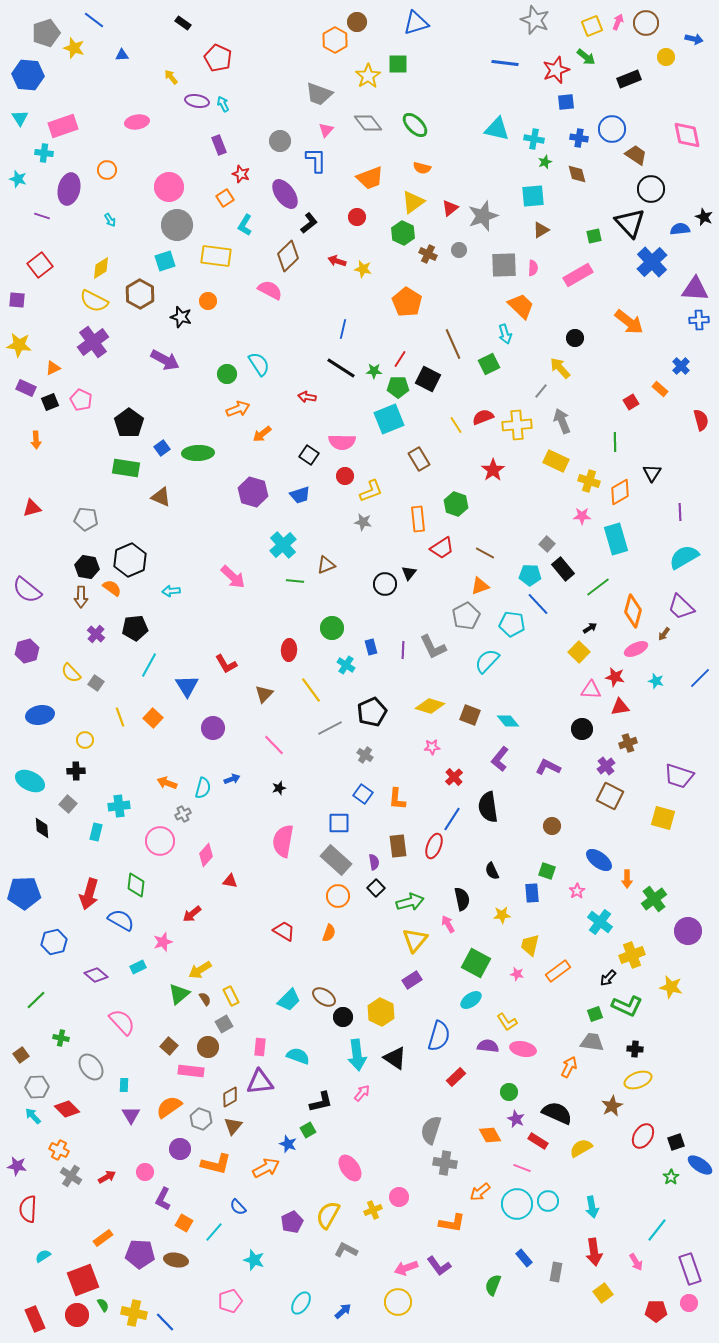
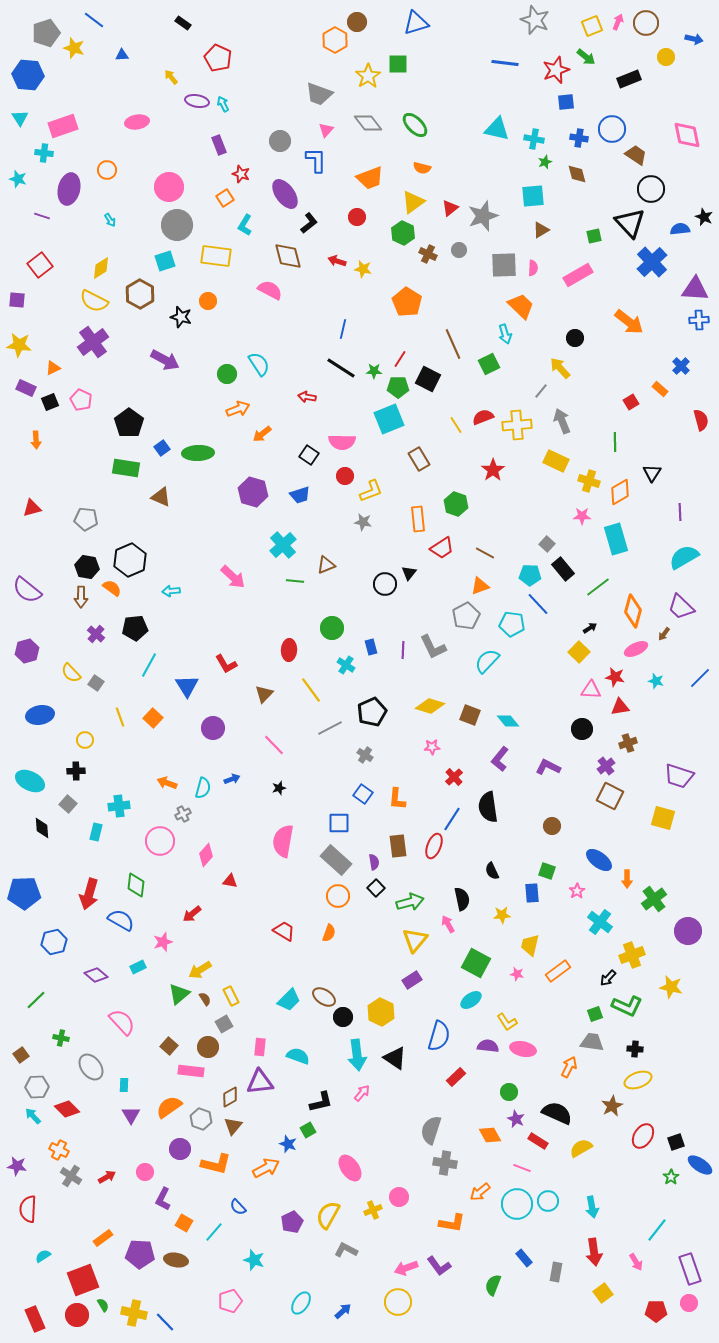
brown diamond at (288, 256): rotated 60 degrees counterclockwise
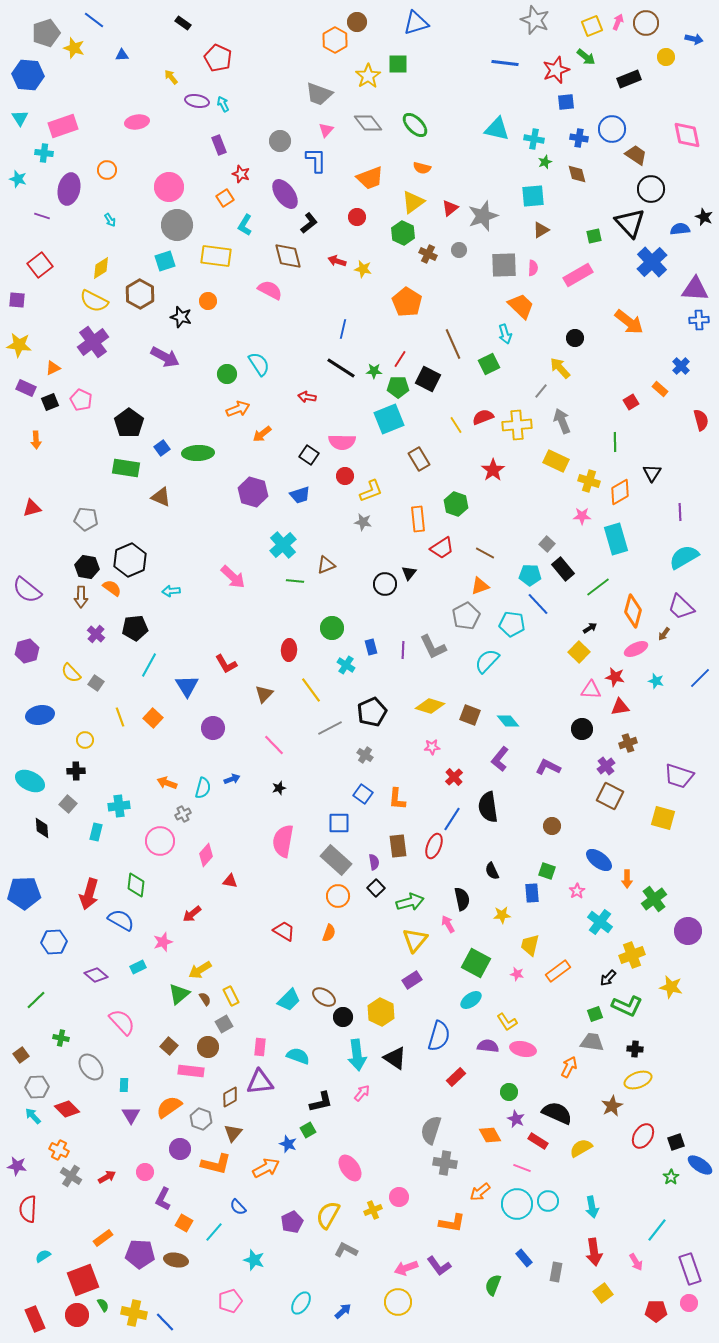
purple arrow at (165, 360): moved 3 px up
blue hexagon at (54, 942): rotated 10 degrees clockwise
brown triangle at (233, 1126): moved 7 px down
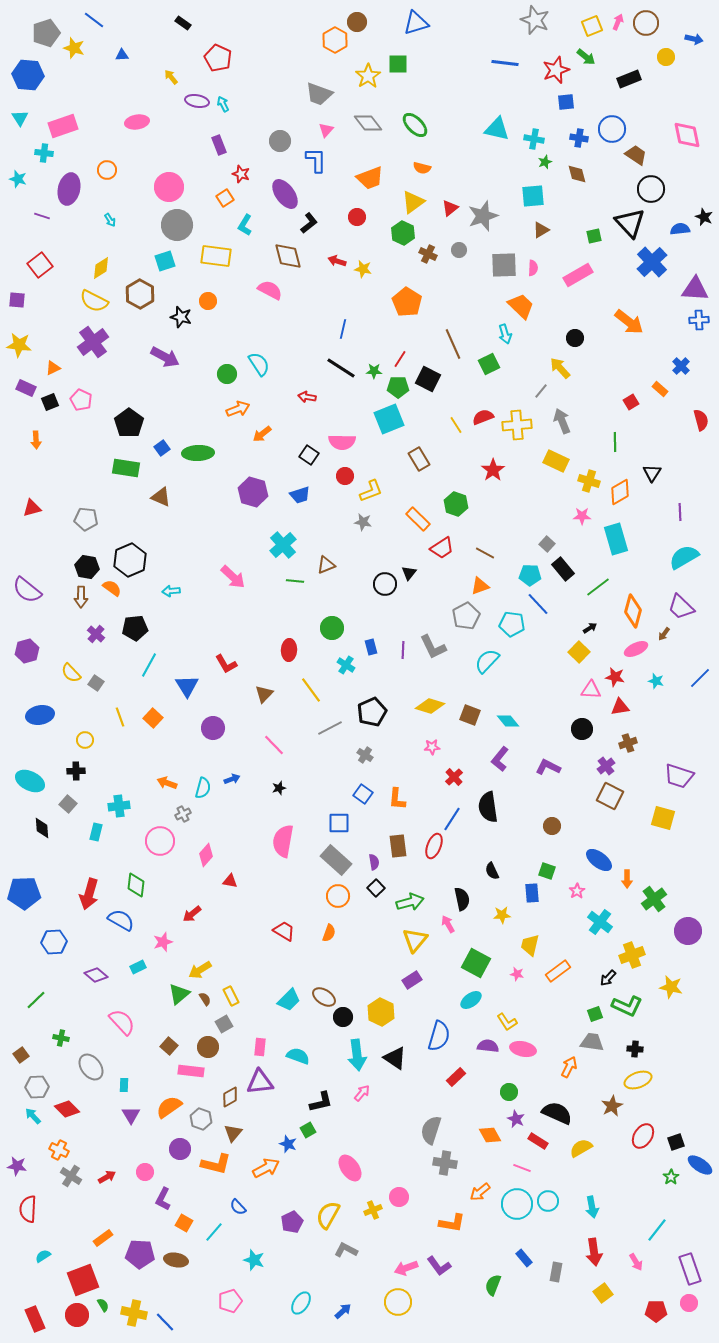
orange rectangle at (418, 519): rotated 40 degrees counterclockwise
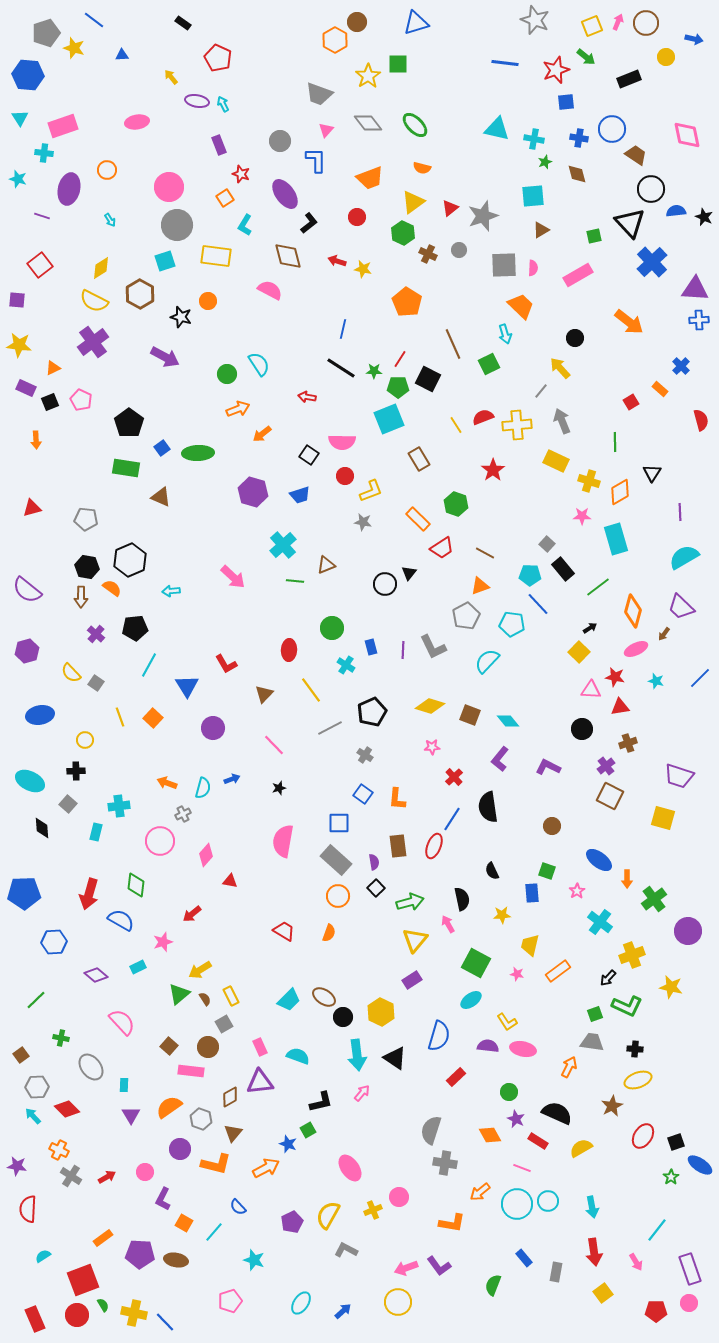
blue semicircle at (680, 229): moved 4 px left, 18 px up
pink rectangle at (260, 1047): rotated 30 degrees counterclockwise
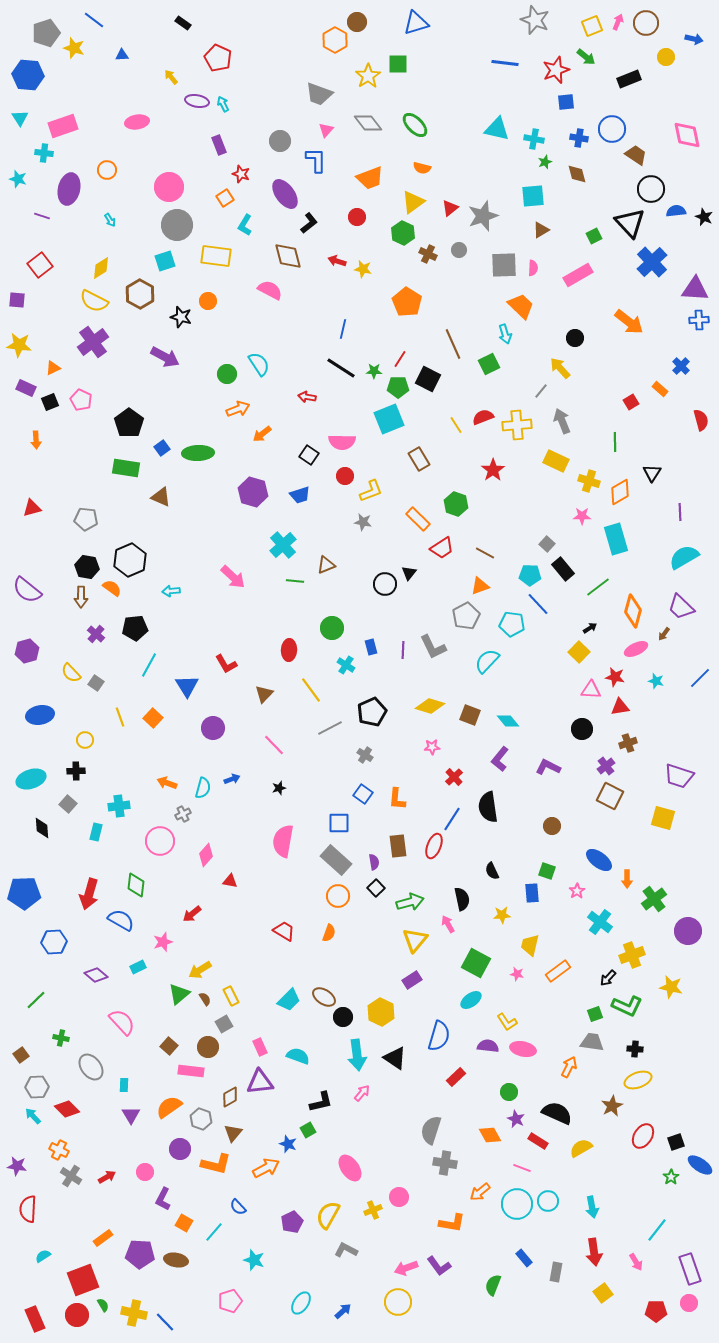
green square at (594, 236): rotated 14 degrees counterclockwise
cyan ellipse at (30, 781): moved 1 px right, 2 px up; rotated 44 degrees counterclockwise
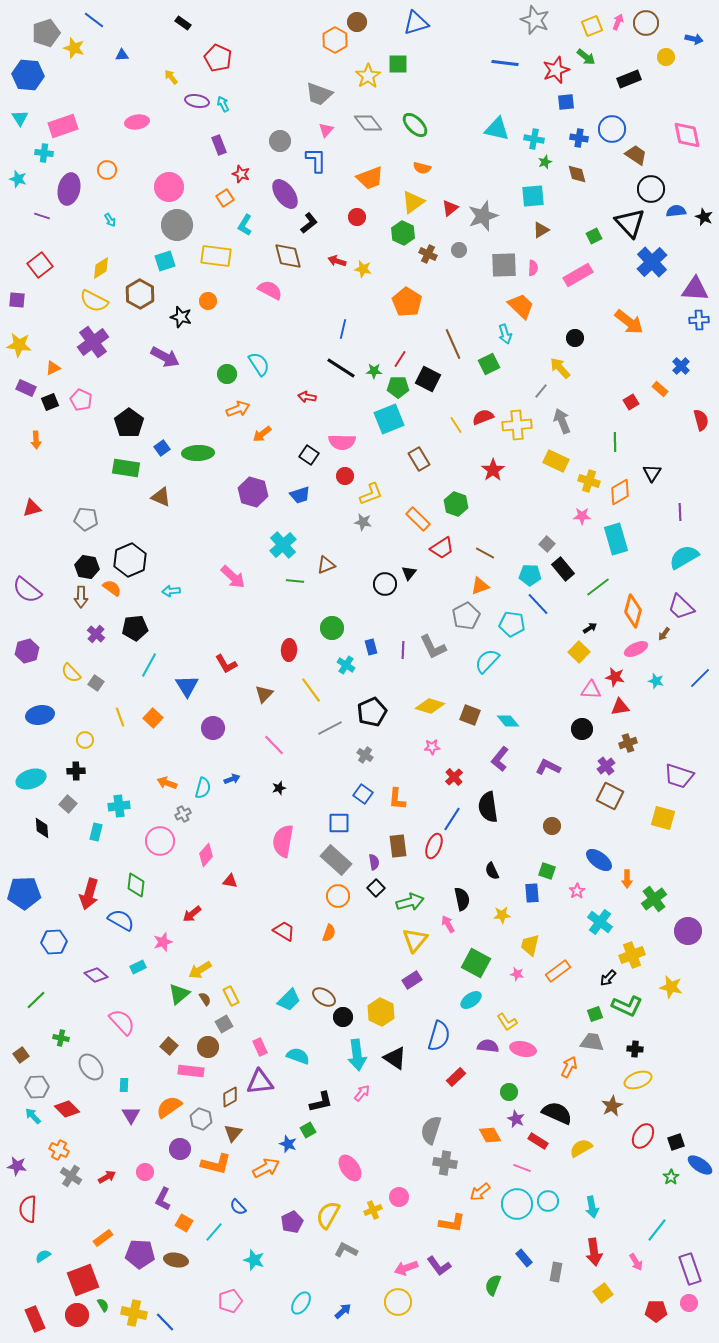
yellow L-shape at (371, 491): moved 3 px down
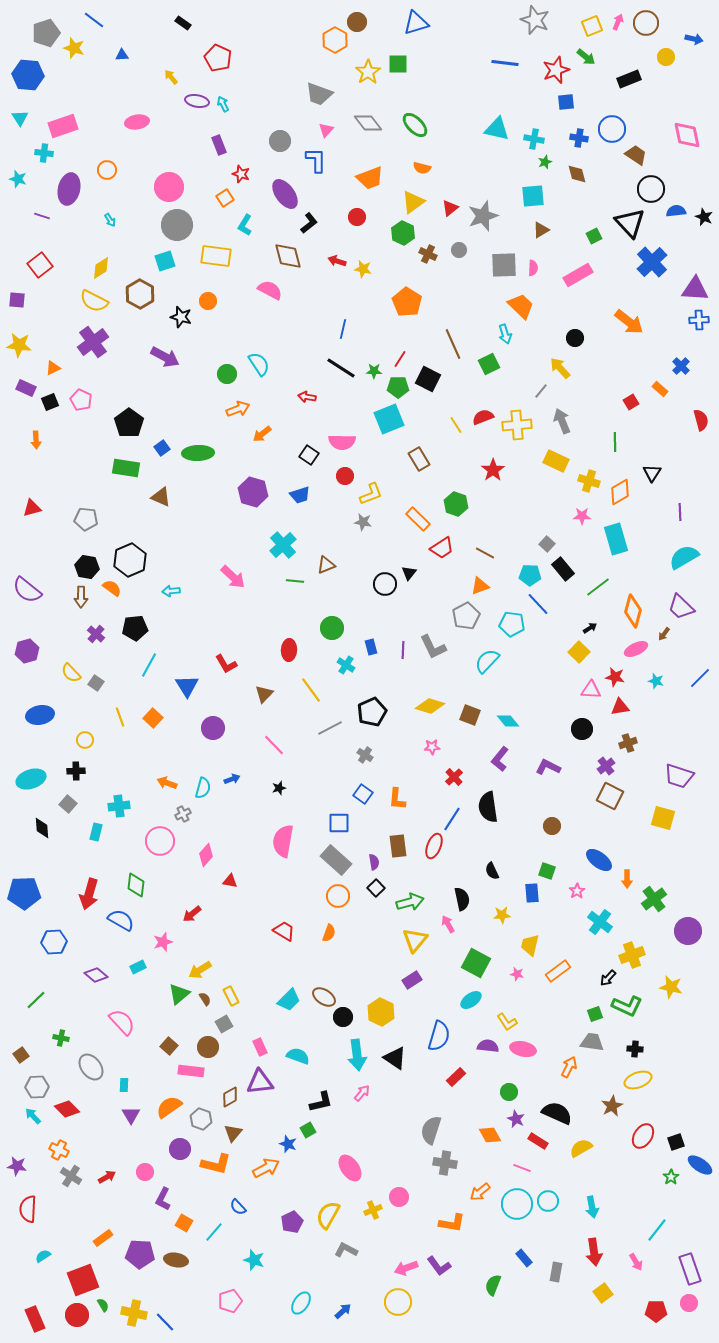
yellow star at (368, 76): moved 4 px up
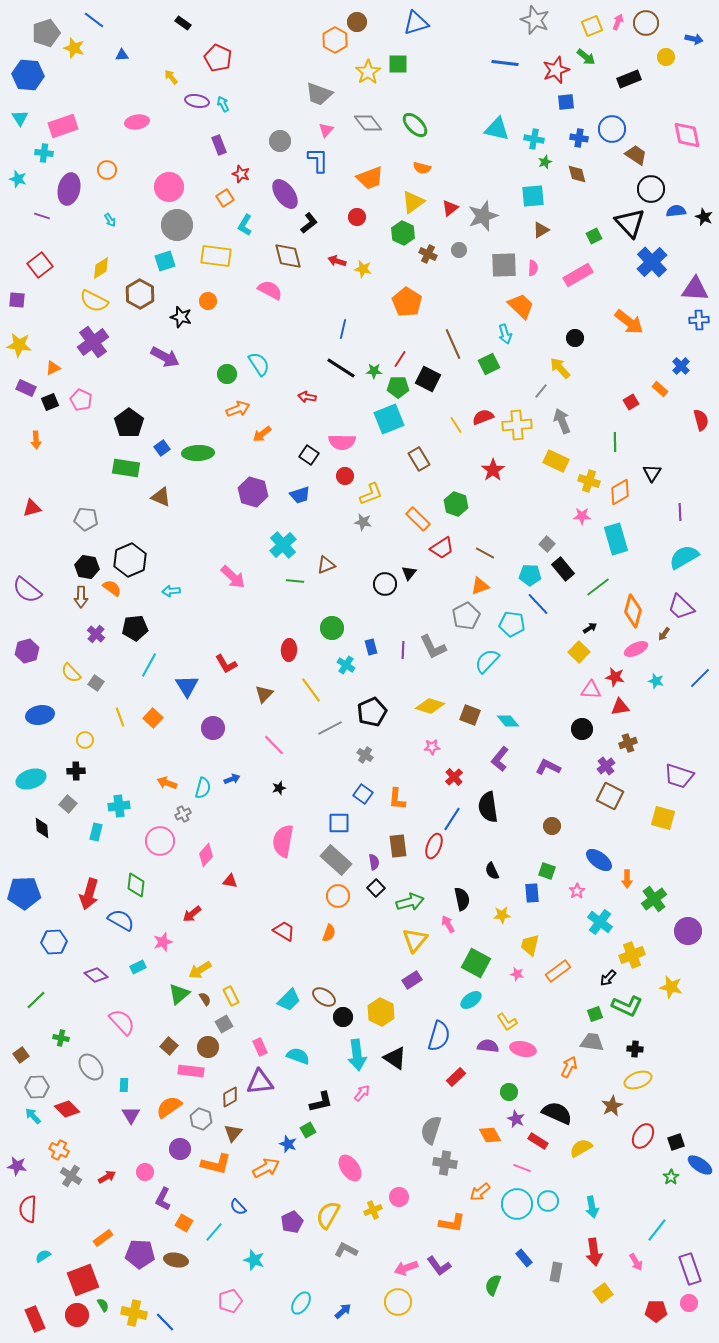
blue L-shape at (316, 160): moved 2 px right
